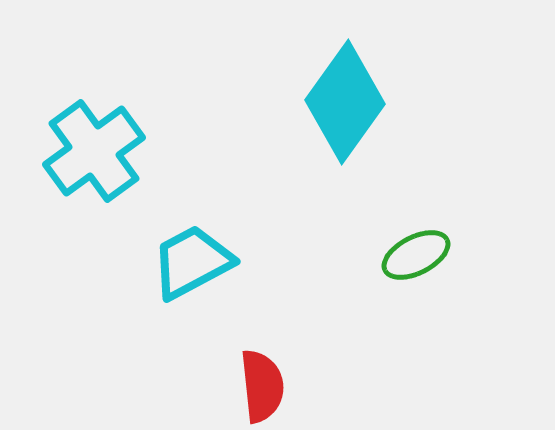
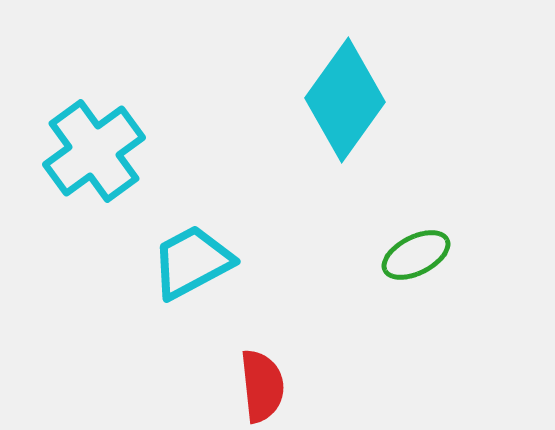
cyan diamond: moved 2 px up
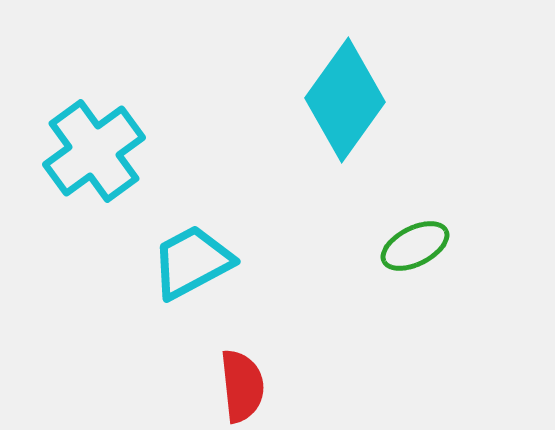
green ellipse: moved 1 px left, 9 px up
red semicircle: moved 20 px left
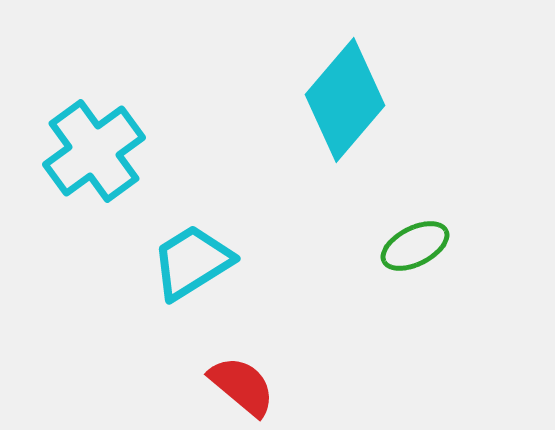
cyan diamond: rotated 5 degrees clockwise
cyan trapezoid: rotated 4 degrees counterclockwise
red semicircle: rotated 44 degrees counterclockwise
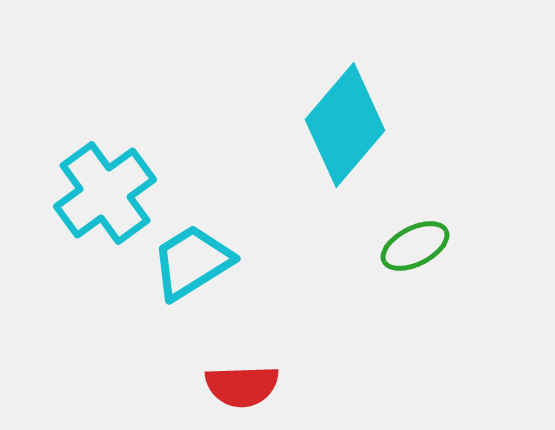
cyan diamond: moved 25 px down
cyan cross: moved 11 px right, 42 px down
red semicircle: rotated 138 degrees clockwise
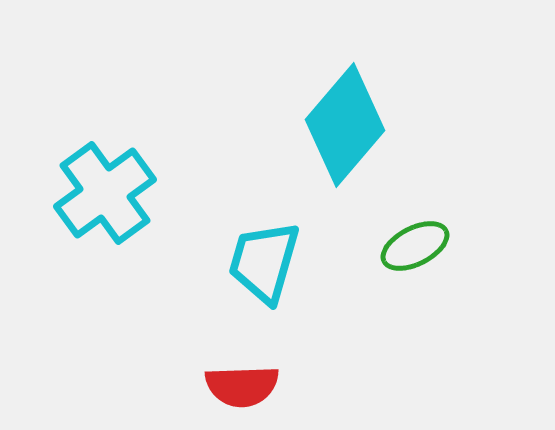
cyan trapezoid: moved 72 px right; rotated 42 degrees counterclockwise
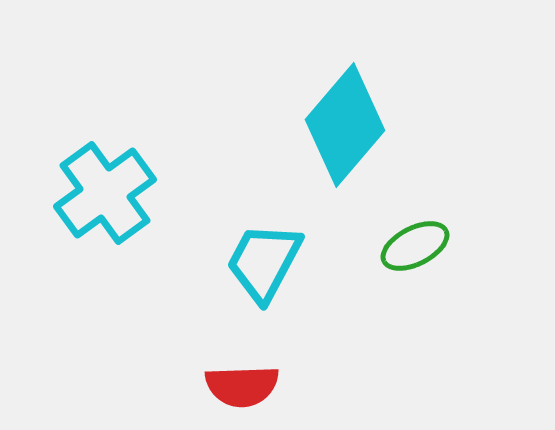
cyan trapezoid: rotated 12 degrees clockwise
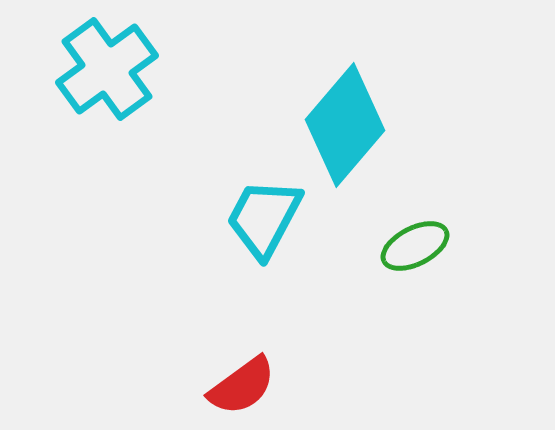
cyan cross: moved 2 px right, 124 px up
cyan trapezoid: moved 44 px up
red semicircle: rotated 34 degrees counterclockwise
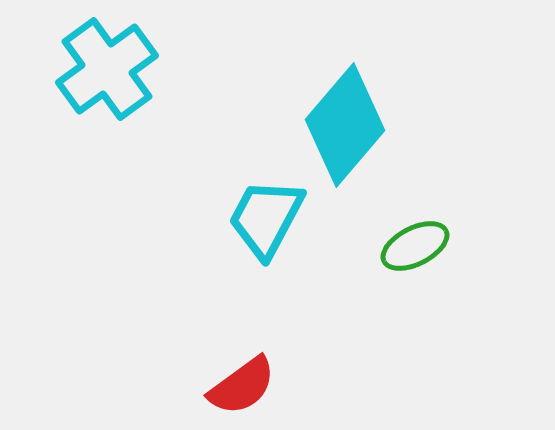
cyan trapezoid: moved 2 px right
